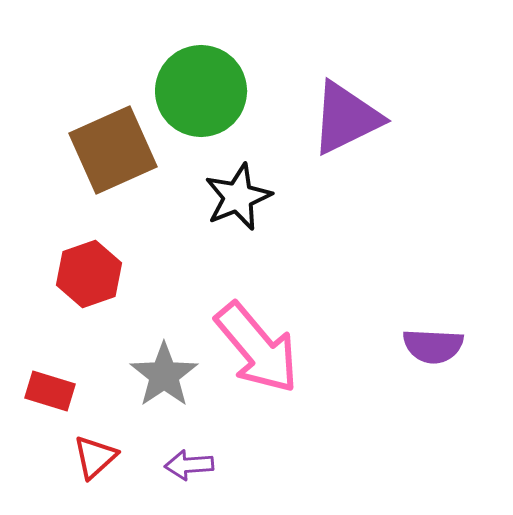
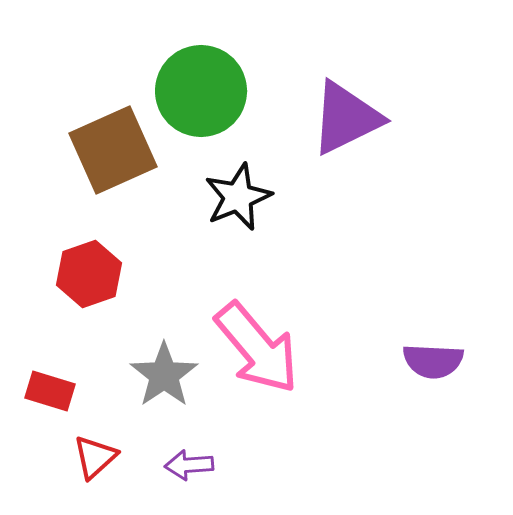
purple semicircle: moved 15 px down
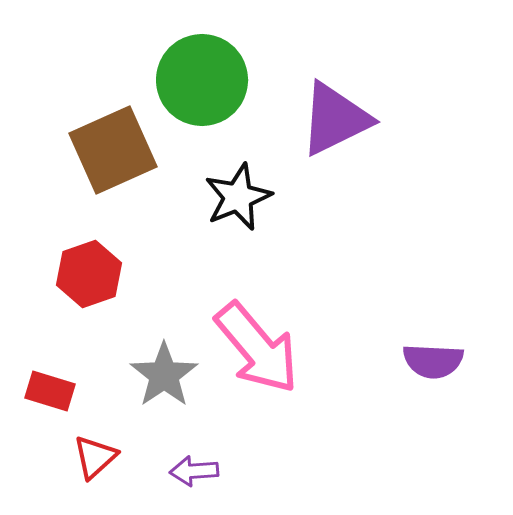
green circle: moved 1 px right, 11 px up
purple triangle: moved 11 px left, 1 px down
purple arrow: moved 5 px right, 6 px down
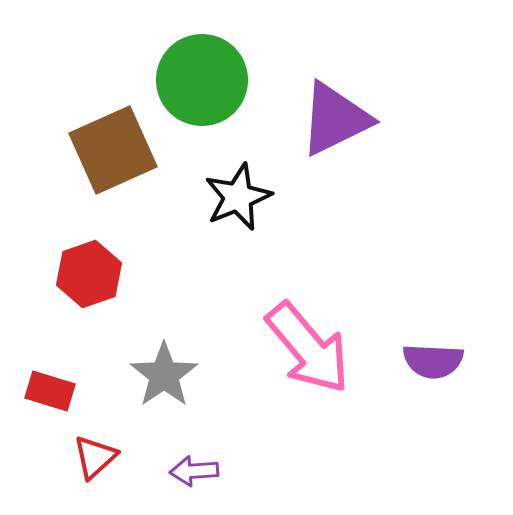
pink arrow: moved 51 px right
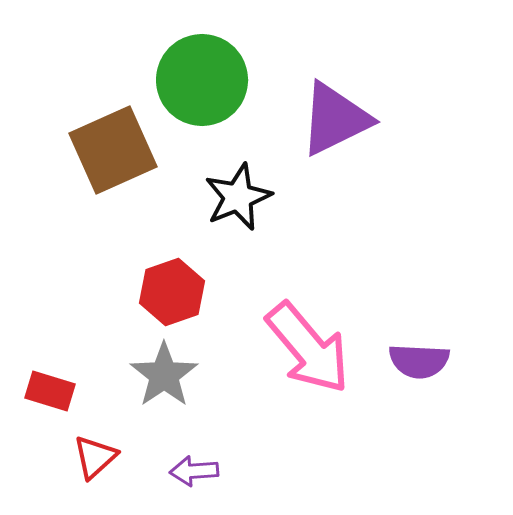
red hexagon: moved 83 px right, 18 px down
purple semicircle: moved 14 px left
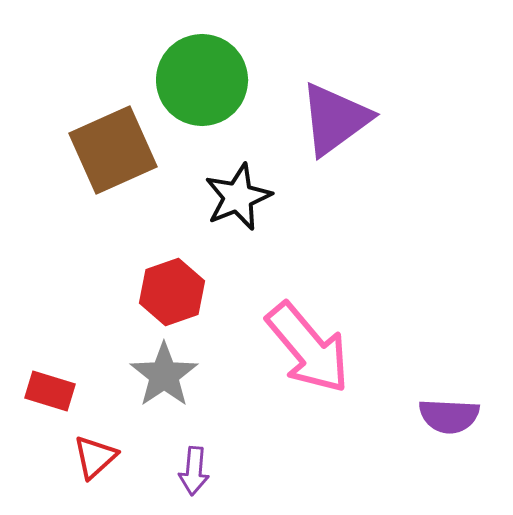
purple triangle: rotated 10 degrees counterclockwise
purple semicircle: moved 30 px right, 55 px down
purple arrow: rotated 81 degrees counterclockwise
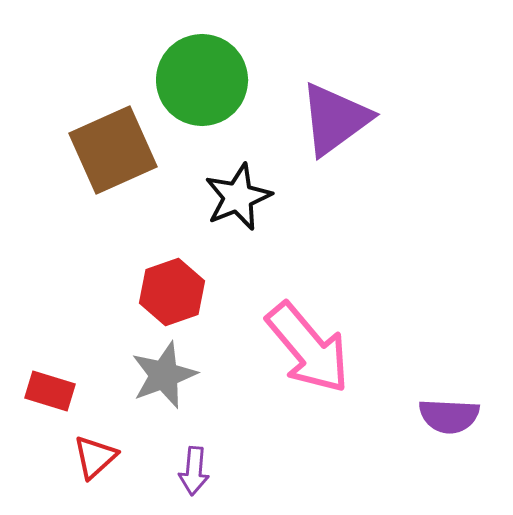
gray star: rotated 14 degrees clockwise
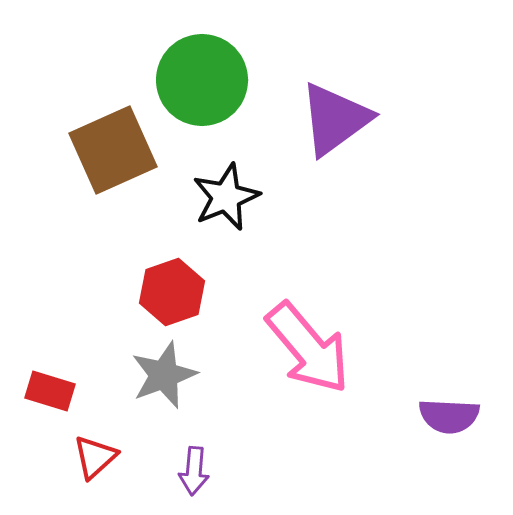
black star: moved 12 px left
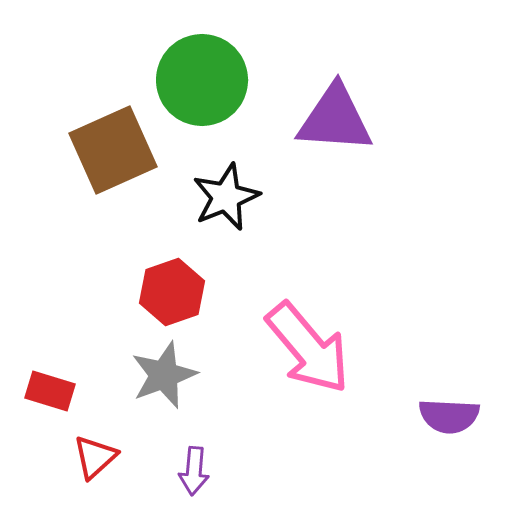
purple triangle: rotated 40 degrees clockwise
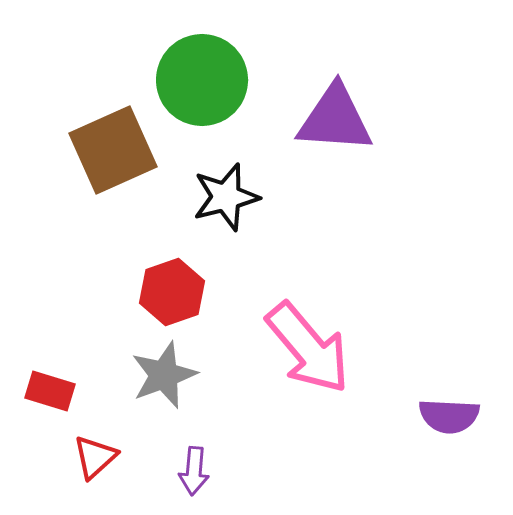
black star: rotated 8 degrees clockwise
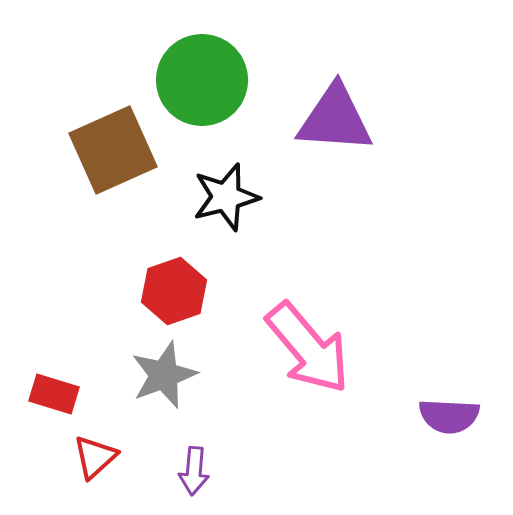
red hexagon: moved 2 px right, 1 px up
red rectangle: moved 4 px right, 3 px down
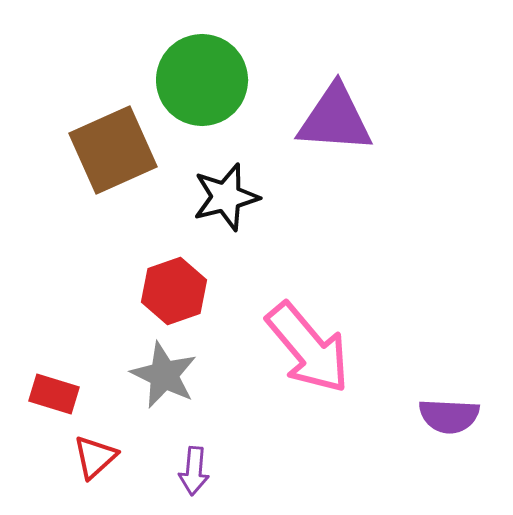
gray star: rotated 26 degrees counterclockwise
